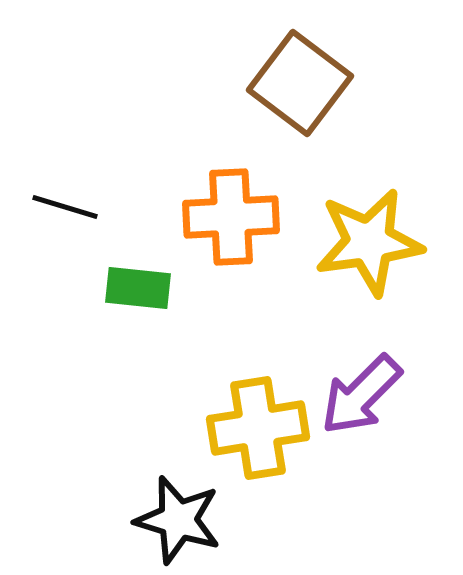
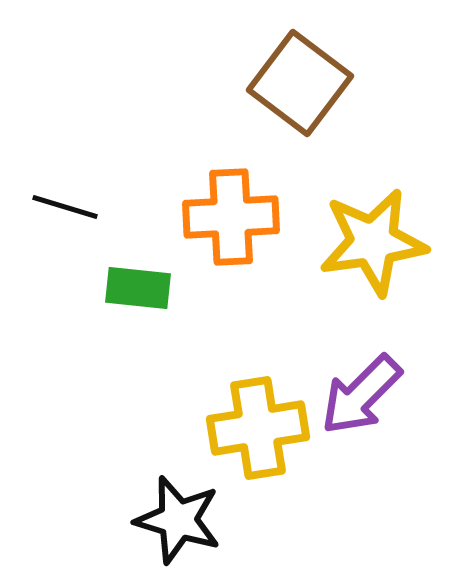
yellow star: moved 4 px right
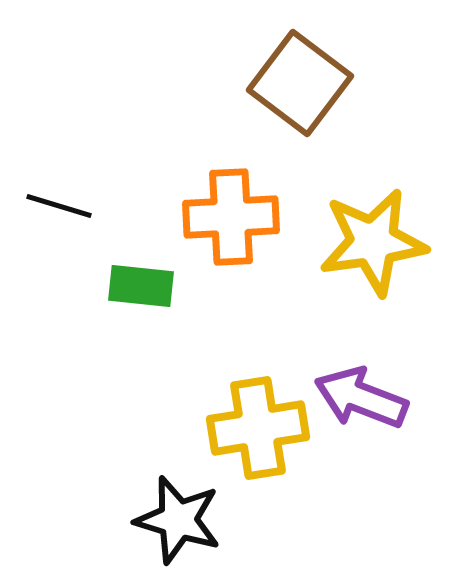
black line: moved 6 px left, 1 px up
green rectangle: moved 3 px right, 2 px up
purple arrow: moved 3 px down; rotated 66 degrees clockwise
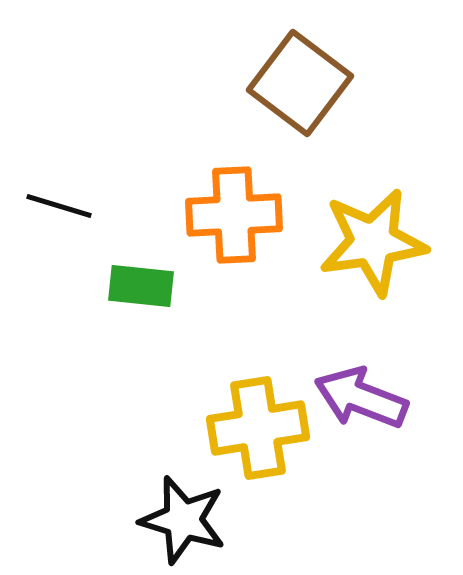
orange cross: moved 3 px right, 2 px up
black star: moved 5 px right
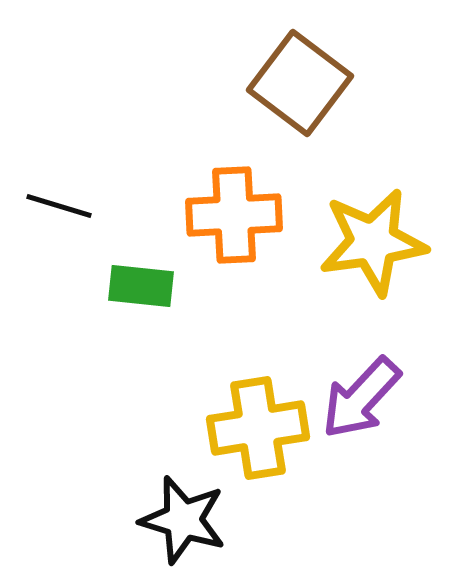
purple arrow: rotated 68 degrees counterclockwise
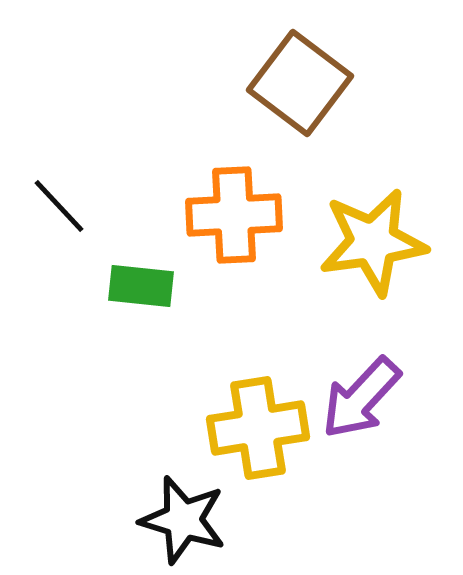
black line: rotated 30 degrees clockwise
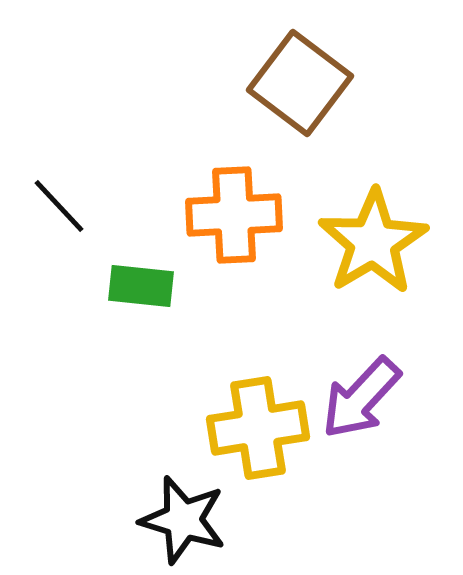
yellow star: rotated 23 degrees counterclockwise
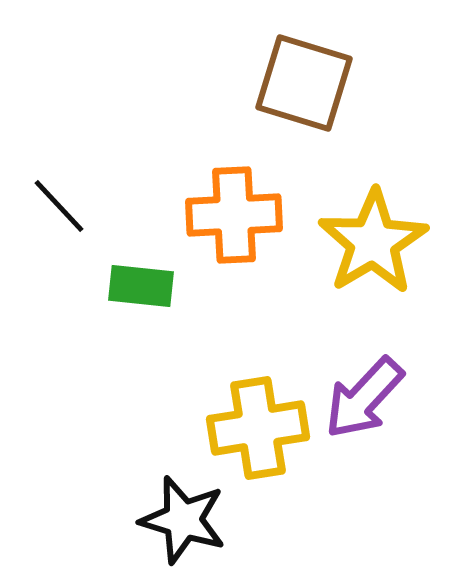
brown square: moved 4 px right; rotated 20 degrees counterclockwise
purple arrow: moved 3 px right
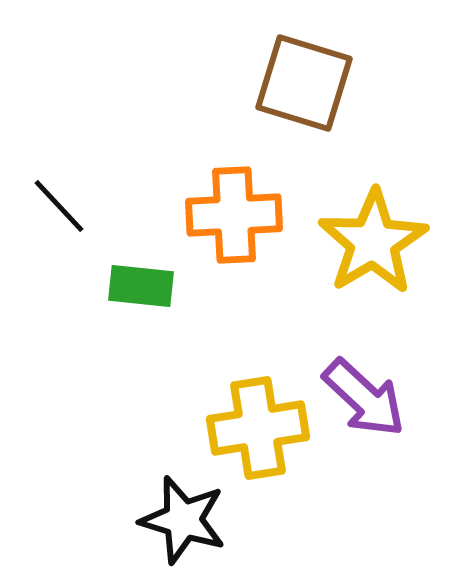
purple arrow: rotated 90 degrees counterclockwise
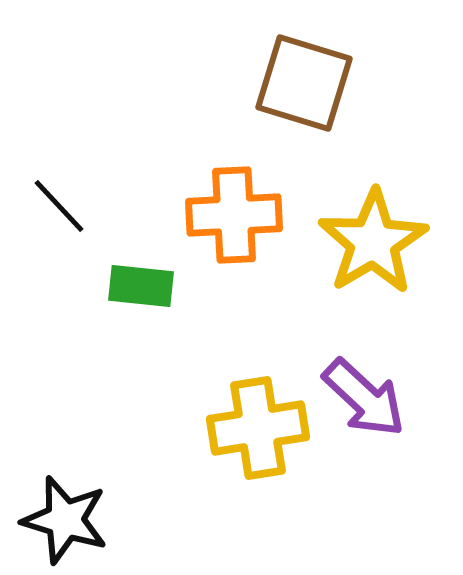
black star: moved 118 px left
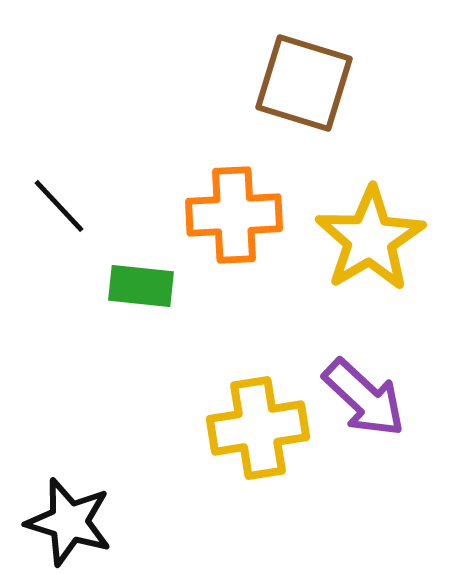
yellow star: moved 3 px left, 3 px up
black star: moved 4 px right, 2 px down
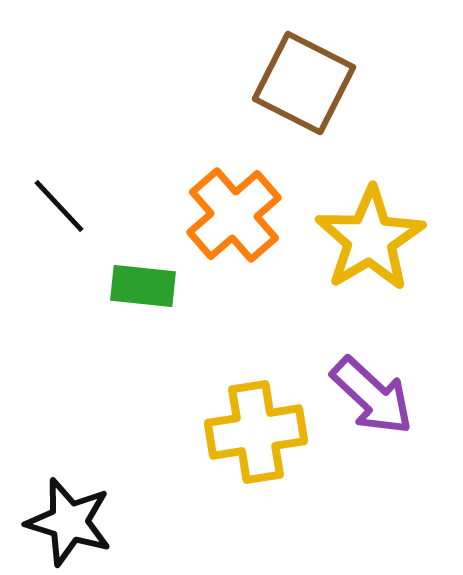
brown square: rotated 10 degrees clockwise
orange cross: rotated 38 degrees counterclockwise
green rectangle: moved 2 px right
purple arrow: moved 8 px right, 2 px up
yellow cross: moved 2 px left, 4 px down
